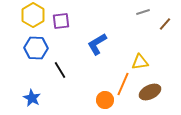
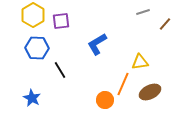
blue hexagon: moved 1 px right
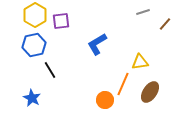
yellow hexagon: moved 2 px right
blue hexagon: moved 3 px left, 3 px up; rotated 15 degrees counterclockwise
black line: moved 10 px left
brown ellipse: rotated 30 degrees counterclockwise
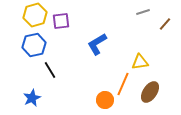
yellow hexagon: rotated 15 degrees clockwise
blue star: rotated 18 degrees clockwise
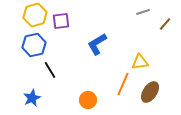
orange circle: moved 17 px left
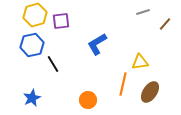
blue hexagon: moved 2 px left
black line: moved 3 px right, 6 px up
orange line: rotated 10 degrees counterclockwise
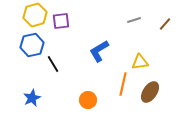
gray line: moved 9 px left, 8 px down
blue L-shape: moved 2 px right, 7 px down
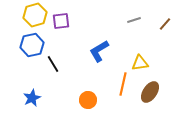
yellow triangle: moved 1 px down
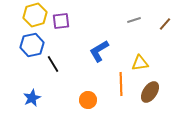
orange line: moved 2 px left; rotated 15 degrees counterclockwise
